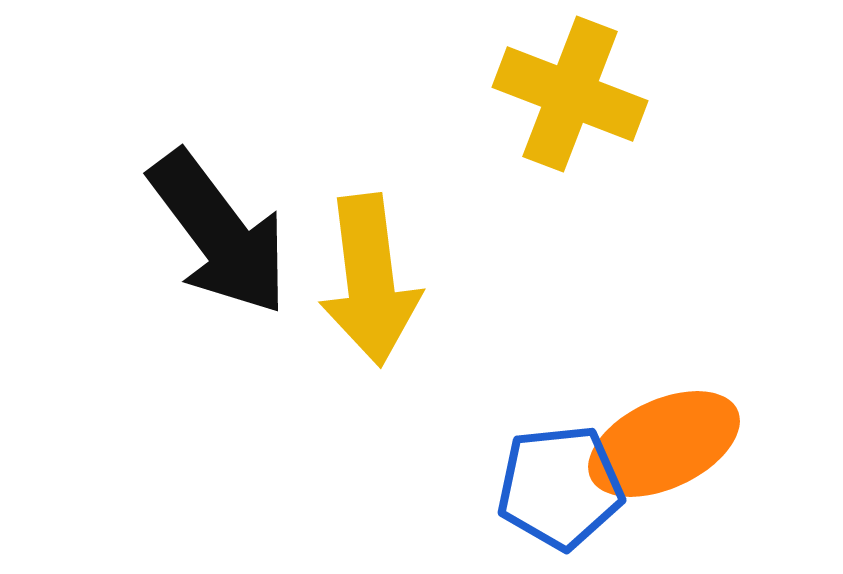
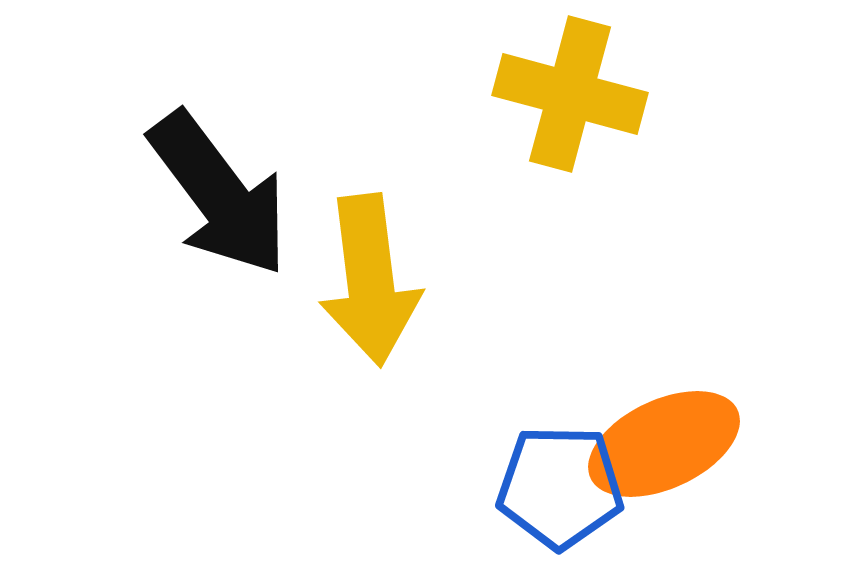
yellow cross: rotated 6 degrees counterclockwise
black arrow: moved 39 px up
blue pentagon: rotated 7 degrees clockwise
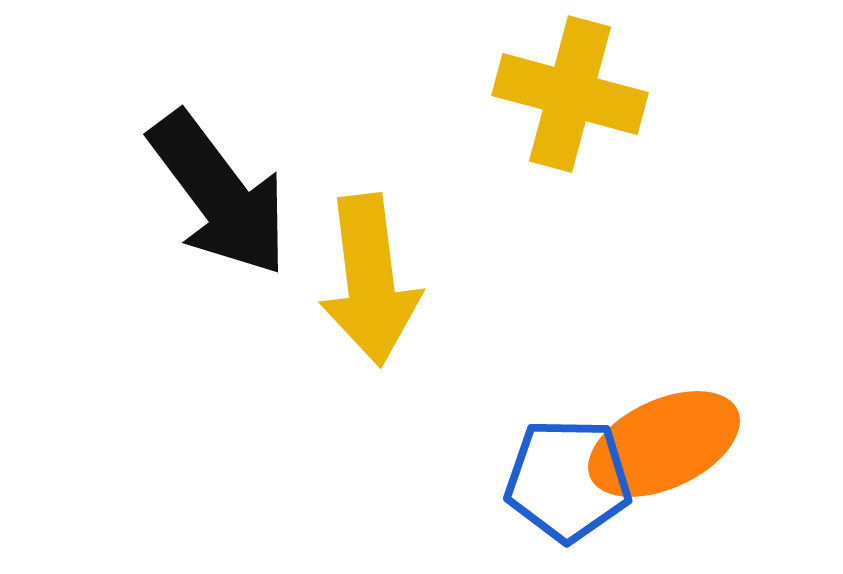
blue pentagon: moved 8 px right, 7 px up
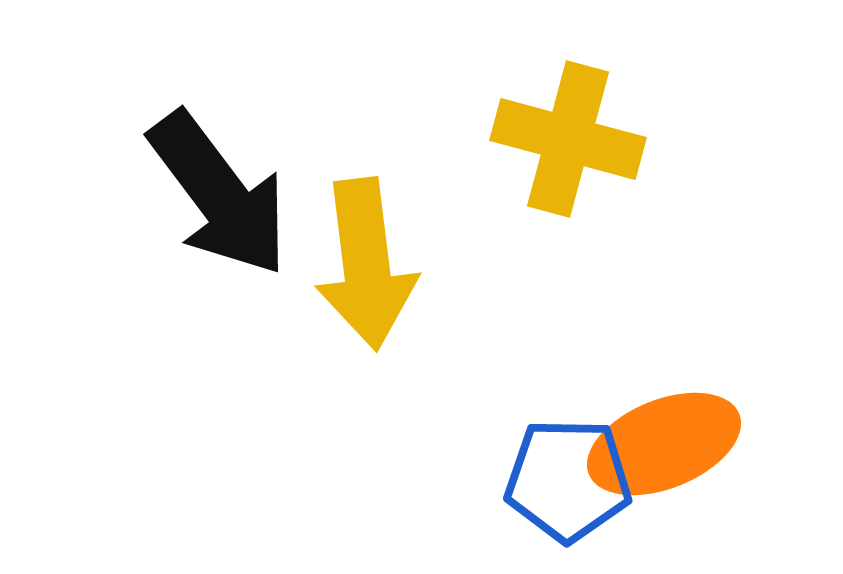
yellow cross: moved 2 px left, 45 px down
yellow arrow: moved 4 px left, 16 px up
orange ellipse: rotated 3 degrees clockwise
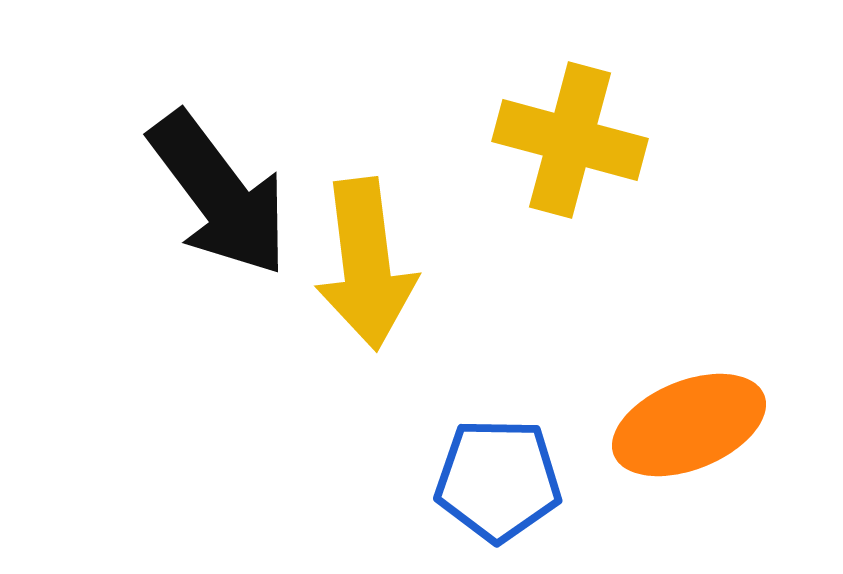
yellow cross: moved 2 px right, 1 px down
orange ellipse: moved 25 px right, 19 px up
blue pentagon: moved 70 px left
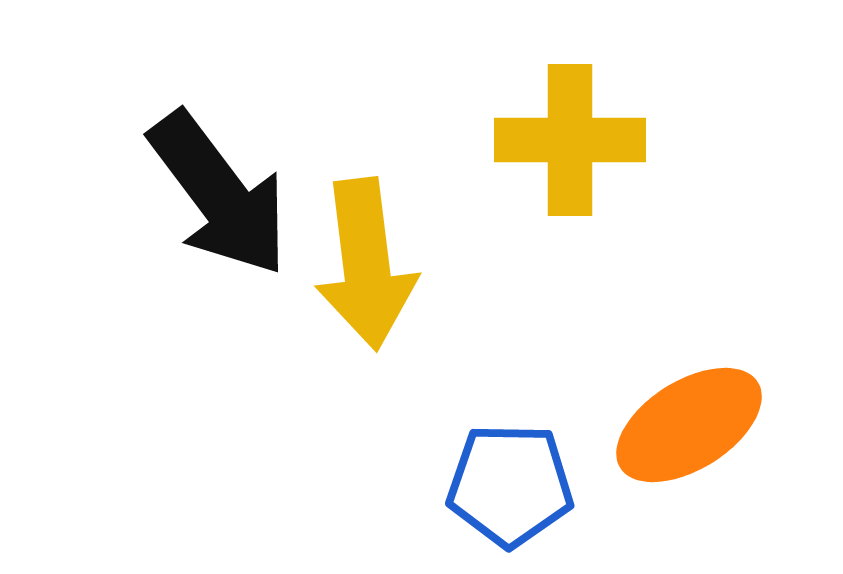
yellow cross: rotated 15 degrees counterclockwise
orange ellipse: rotated 10 degrees counterclockwise
blue pentagon: moved 12 px right, 5 px down
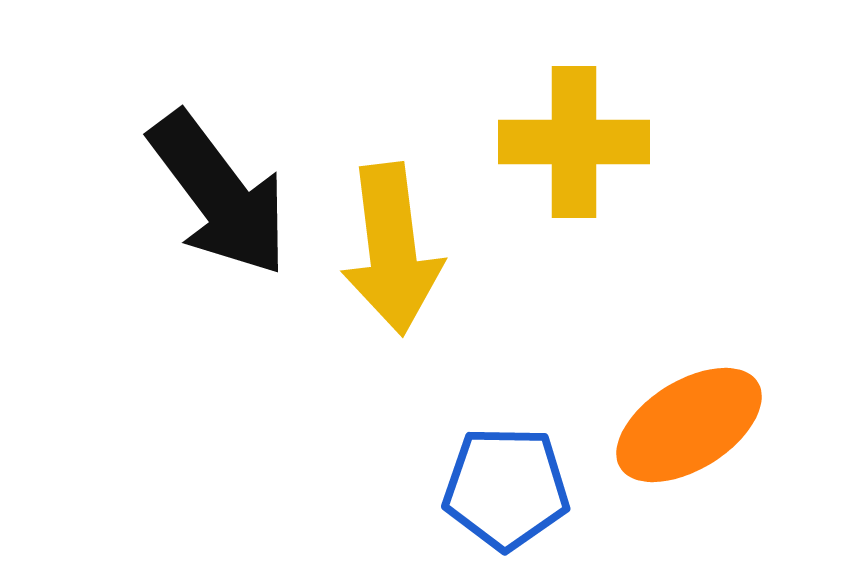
yellow cross: moved 4 px right, 2 px down
yellow arrow: moved 26 px right, 15 px up
blue pentagon: moved 4 px left, 3 px down
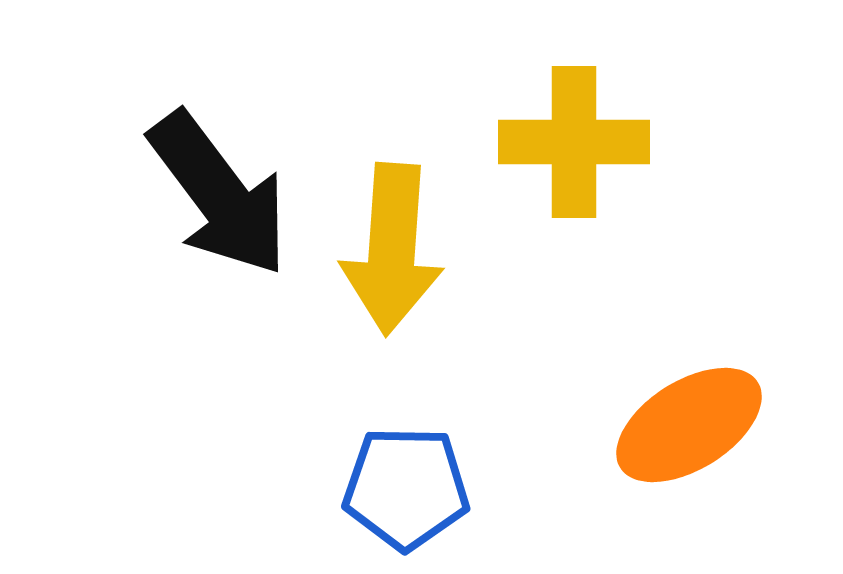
yellow arrow: rotated 11 degrees clockwise
blue pentagon: moved 100 px left
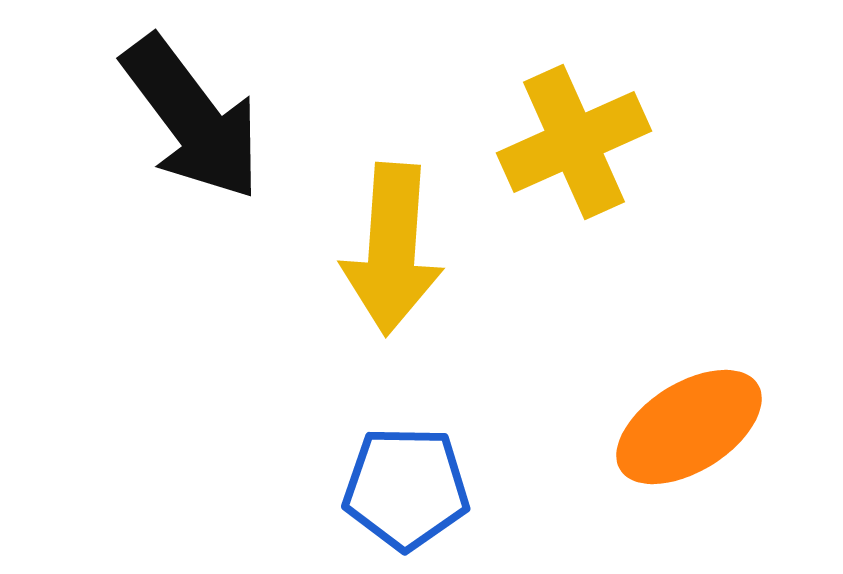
yellow cross: rotated 24 degrees counterclockwise
black arrow: moved 27 px left, 76 px up
orange ellipse: moved 2 px down
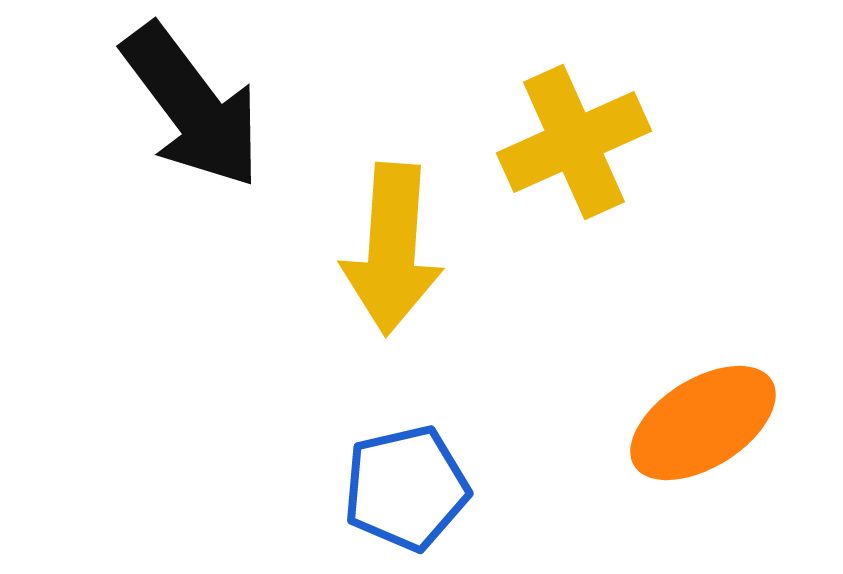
black arrow: moved 12 px up
orange ellipse: moved 14 px right, 4 px up
blue pentagon: rotated 14 degrees counterclockwise
